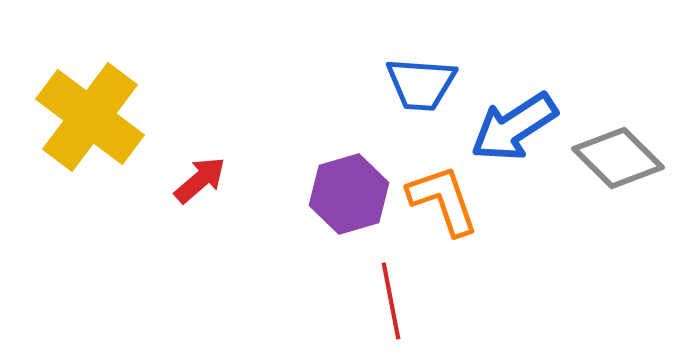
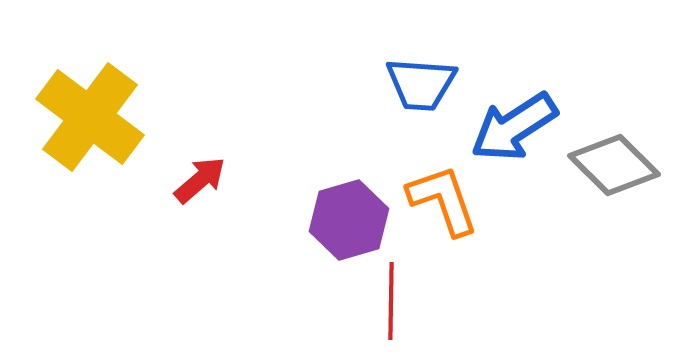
gray diamond: moved 4 px left, 7 px down
purple hexagon: moved 26 px down
red line: rotated 12 degrees clockwise
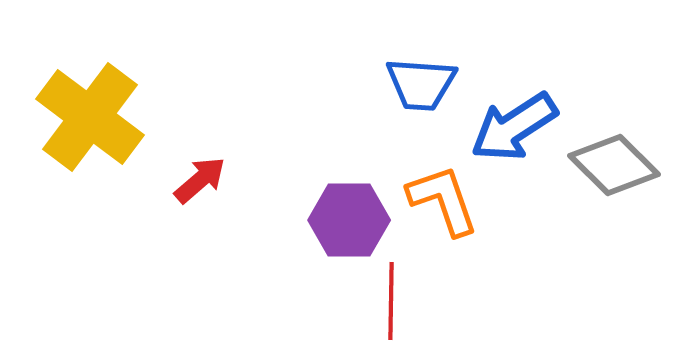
purple hexagon: rotated 16 degrees clockwise
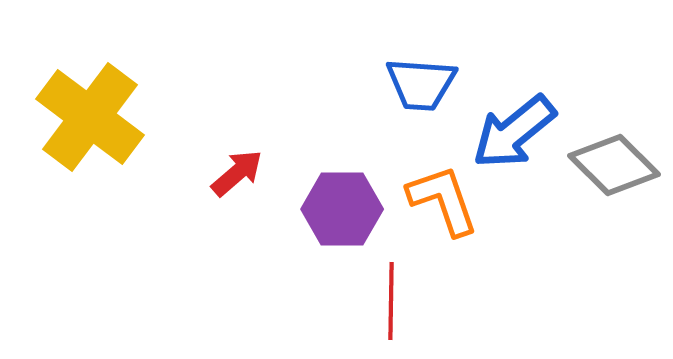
blue arrow: moved 5 px down; rotated 6 degrees counterclockwise
red arrow: moved 37 px right, 7 px up
purple hexagon: moved 7 px left, 11 px up
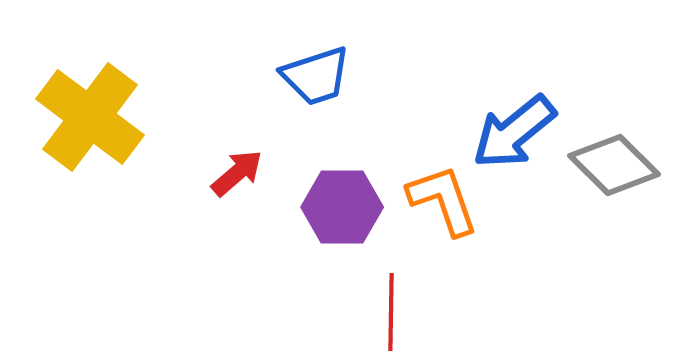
blue trapezoid: moved 105 px left, 8 px up; rotated 22 degrees counterclockwise
purple hexagon: moved 2 px up
red line: moved 11 px down
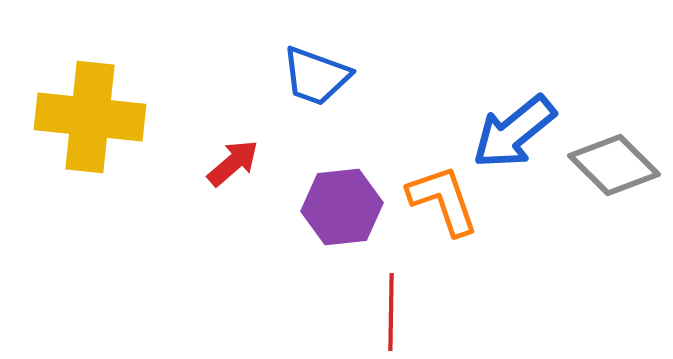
blue trapezoid: rotated 38 degrees clockwise
yellow cross: rotated 31 degrees counterclockwise
red arrow: moved 4 px left, 10 px up
purple hexagon: rotated 6 degrees counterclockwise
